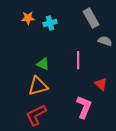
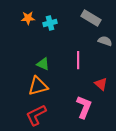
gray rectangle: rotated 30 degrees counterclockwise
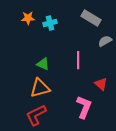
gray semicircle: rotated 48 degrees counterclockwise
orange triangle: moved 2 px right, 2 px down
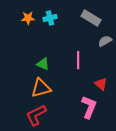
cyan cross: moved 5 px up
orange triangle: moved 1 px right
pink L-shape: moved 5 px right
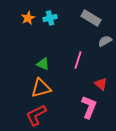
orange star: rotated 24 degrees counterclockwise
pink line: rotated 18 degrees clockwise
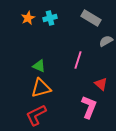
gray semicircle: moved 1 px right
green triangle: moved 4 px left, 2 px down
